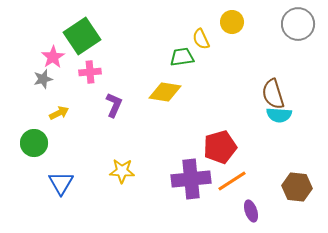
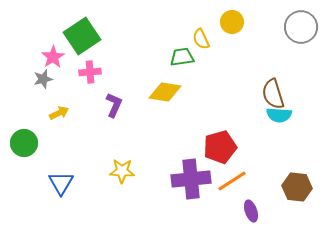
gray circle: moved 3 px right, 3 px down
green circle: moved 10 px left
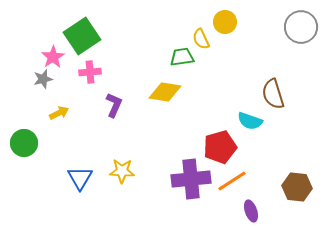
yellow circle: moved 7 px left
cyan semicircle: moved 29 px left, 6 px down; rotated 15 degrees clockwise
blue triangle: moved 19 px right, 5 px up
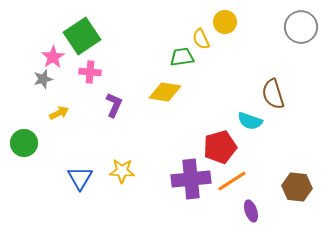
pink cross: rotated 10 degrees clockwise
